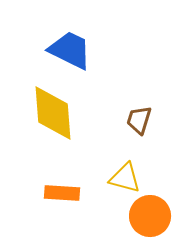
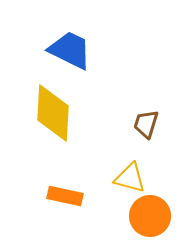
yellow diamond: rotated 8 degrees clockwise
brown trapezoid: moved 7 px right, 4 px down
yellow triangle: moved 5 px right
orange rectangle: moved 3 px right, 3 px down; rotated 8 degrees clockwise
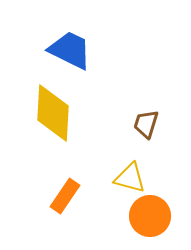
orange rectangle: rotated 68 degrees counterclockwise
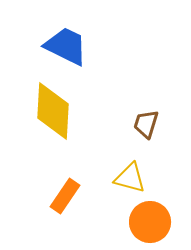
blue trapezoid: moved 4 px left, 4 px up
yellow diamond: moved 2 px up
orange circle: moved 6 px down
